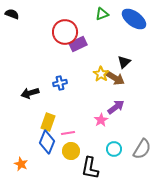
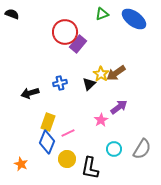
purple rectangle: rotated 24 degrees counterclockwise
black triangle: moved 35 px left, 22 px down
brown arrow: moved 1 px right, 5 px up; rotated 114 degrees clockwise
purple arrow: moved 3 px right
pink line: rotated 16 degrees counterclockwise
yellow circle: moved 4 px left, 8 px down
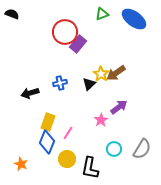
pink line: rotated 32 degrees counterclockwise
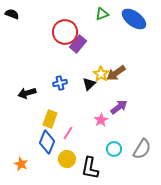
black arrow: moved 3 px left
yellow rectangle: moved 2 px right, 3 px up
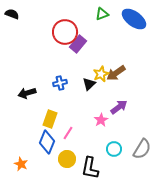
yellow star: rotated 14 degrees clockwise
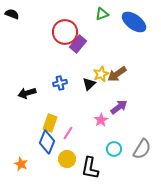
blue ellipse: moved 3 px down
brown arrow: moved 1 px right, 1 px down
yellow rectangle: moved 4 px down
